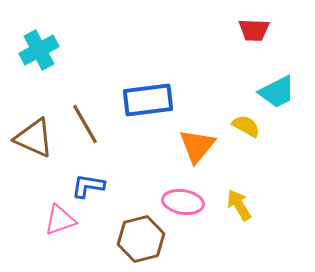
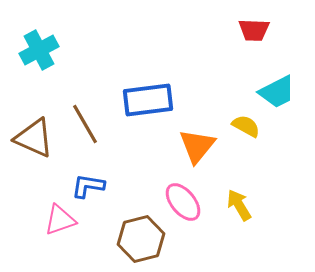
pink ellipse: rotated 42 degrees clockwise
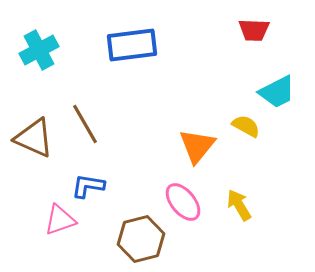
blue rectangle: moved 16 px left, 55 px up
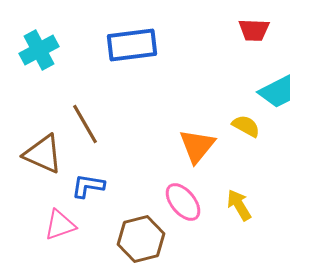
brown triangle: moved 9 px right, 16 px down
pink triangle: moved 5 px down
